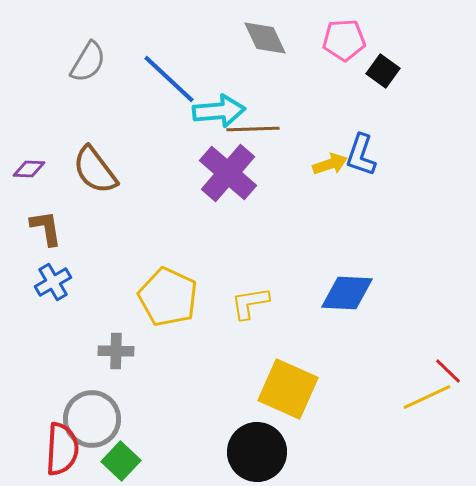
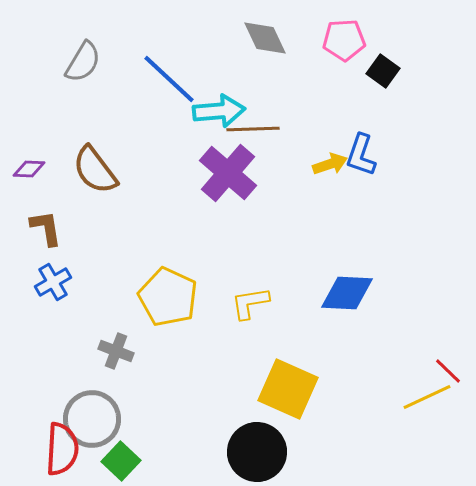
gray semicircle: moved 5 px left
gray cross: rotated 20 degrees clockwise
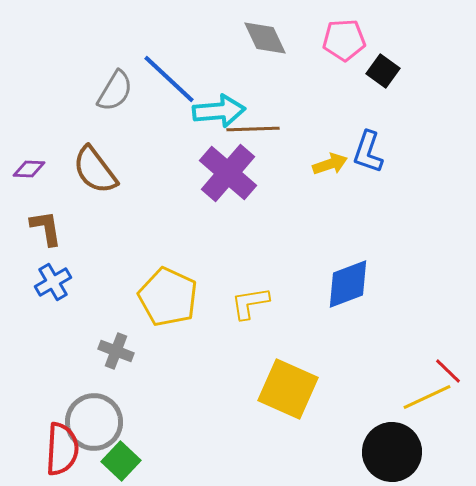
gray semicircle: moved 32 px right, 29 px down
blue L-shape: moved 7 px right, 3 px up
blue diamond: moved 1 px right, 9 px up; rotated 24 degrees counterclockwise
gray circle: moved 2 px right, 3 px down
black circle: moved 135 px right
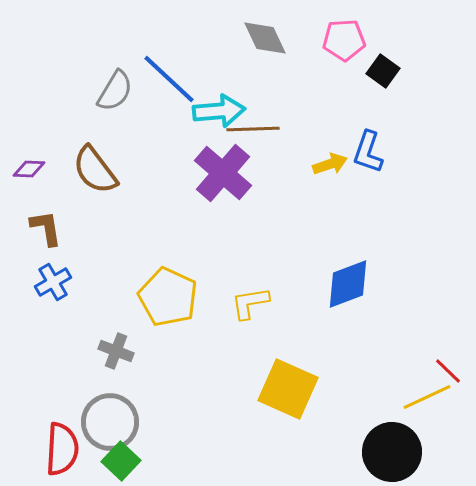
purple cross: moved 5 px left
gray circle: moved 16 px right
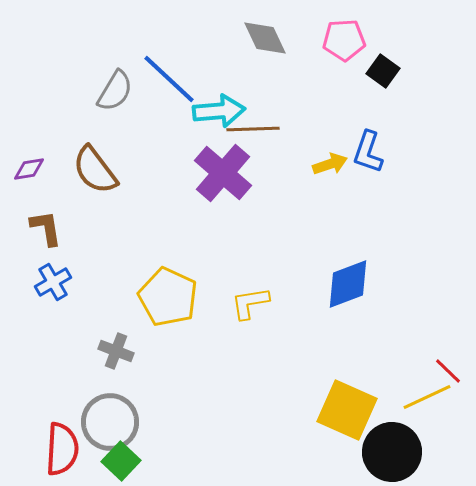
purple diamond: rotated 12 degrees counterclockwise
yellow square: moved 59 px right, 21 px down
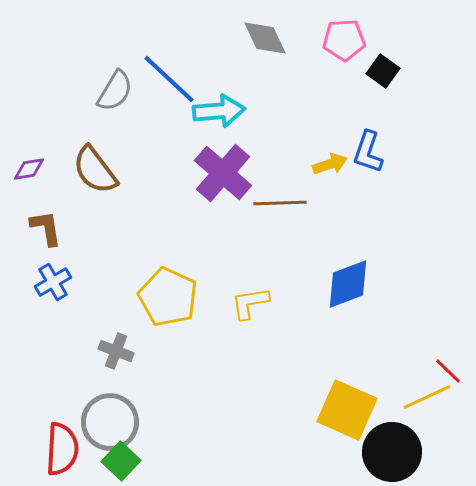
brown line: moved 27 px right, 74 px down
